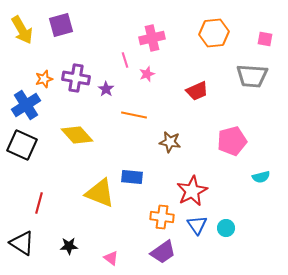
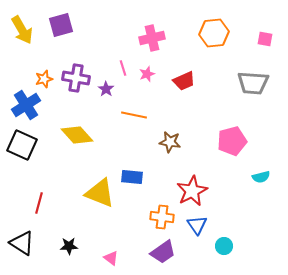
pink line: moved 2 px left, 8 px down
gray trapezoid: moved 1 px right, 7 px down
red trapezoid: moved 13 px left, 10 px up
cyan circle: moved 2 px left, 18 px down
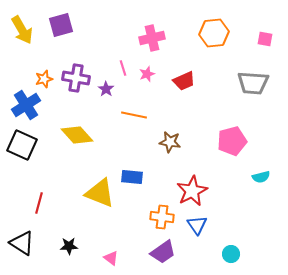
cyan circle: moved 7 px right, 8 px down
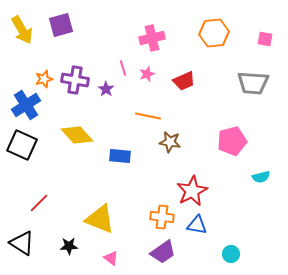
purple cross: moved 1 px left, 2 px down
orange line: moved 14 px right, 1 px down
blue rectangle: moved 12 px left, 21 px up
yellow triangle: moved 26 px down
red line: rotated 30 degrees clockwise
blue triangle: rotated 45 degrees counterclockwise
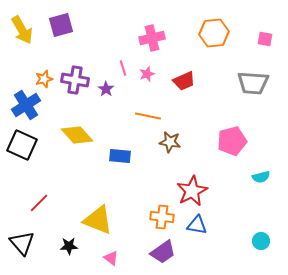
yellow triangle: moved 2 px left, 1 px down
black triangle: rotated 16 degrees clockwise
cyan circle: moved 30 px right, 13 px up
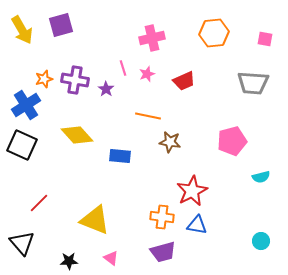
yellow triangle: moved 3 px left
black star: moved 15 px down
purple trapezoid: rotated 20 degrees clockwise
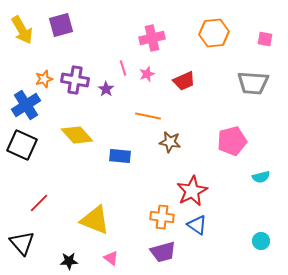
blue triangle: rotated 25 degrees clockwise
